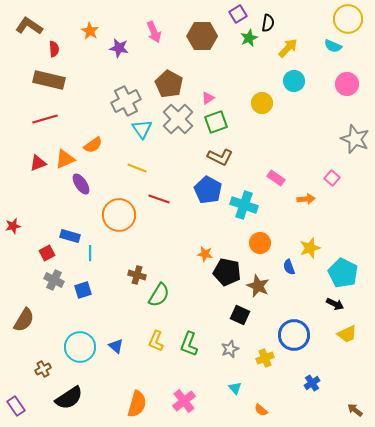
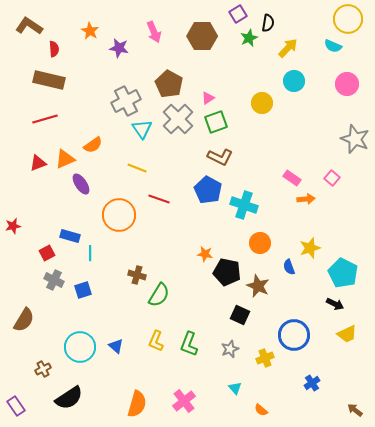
pink rectangle at (276, 178): moved 16 px right
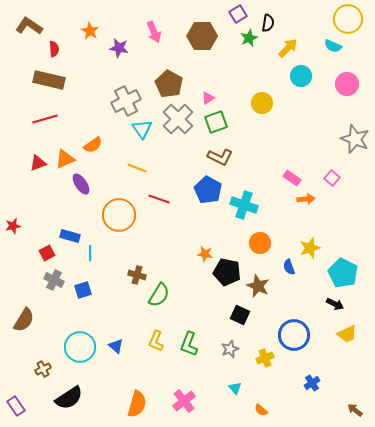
cyan circle at (294, 81): moved 7 px right, 5 px up
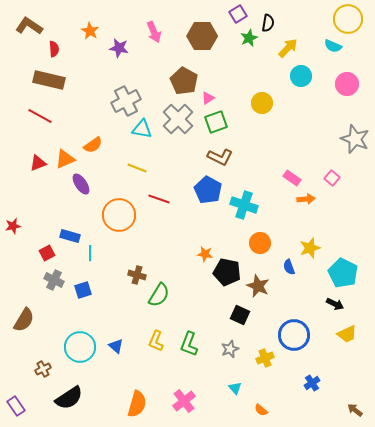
brown pentagon at (169, 84): moved 15 px right, 3 px up
red line at (45, 119): moved 5 px left, 3 px up; rotated 45 degrees clockwise
cyan triangle at (142, 129): rotated 45 degrees counterclockwise
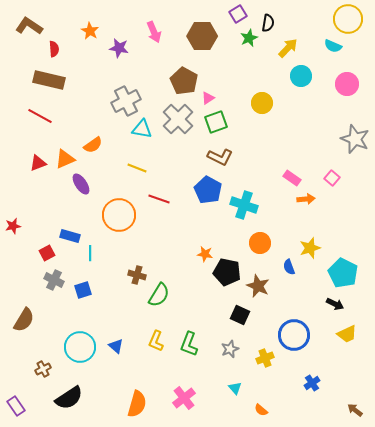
pink cross at (184, 401): moved 3 px up
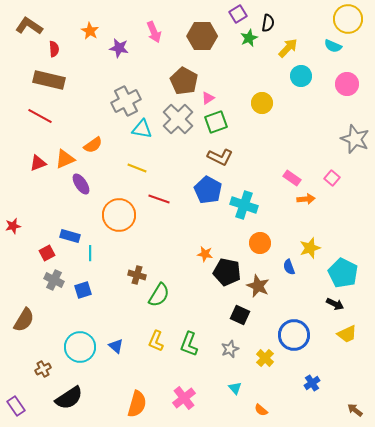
yellow cross at (265, 358): rotated 24 degrees counterclockwise
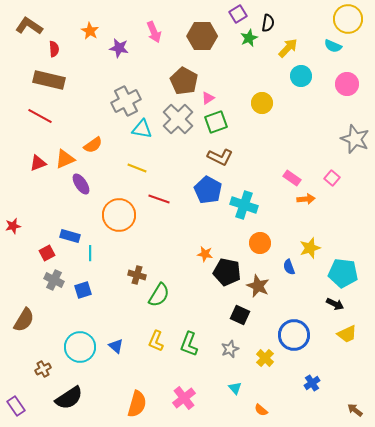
cyan pentagon at (343, 273): rotated 20 degrees counterclockwise
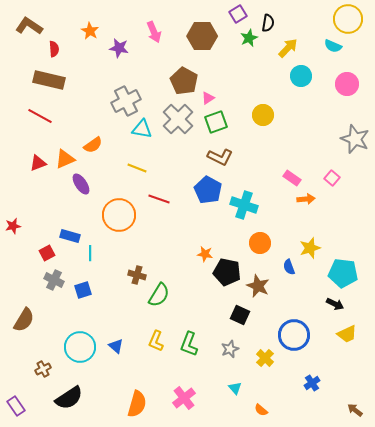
yellow circle at (262, 103): moved 1 px right, 12 px down
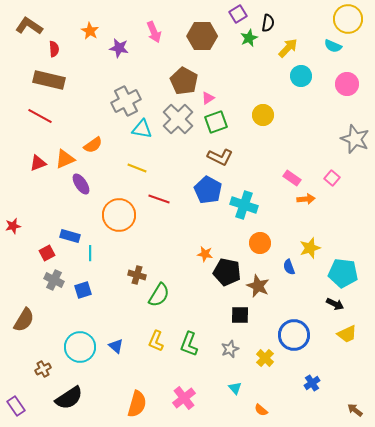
black square at (240, 315): rotated 24 degrees counterclockwise
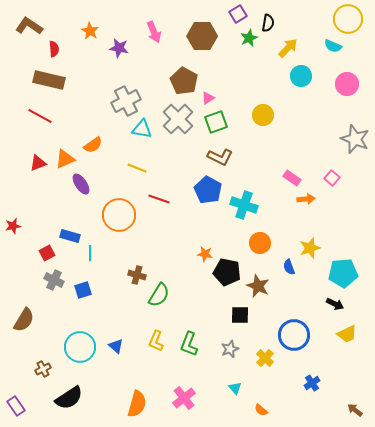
cyan pentagon at (343, 273): rotated 12 degrees counterclockwise
